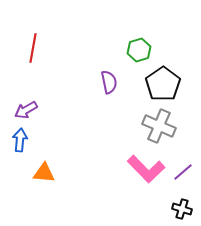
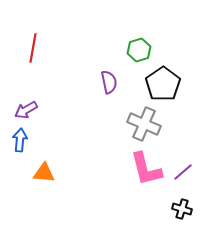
gray cross: moved 15 px left, 2 px up
pink L-shape: rotated 30 degrees clockwise
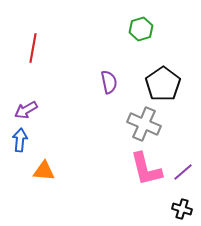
green hexagon: moved 2 px right, 21 px up
orange triangle: moved 2 px up
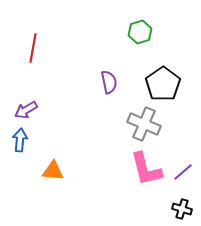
green hexagon: moved 1 px left, 3 px down
orange triangle: moved 9 px right
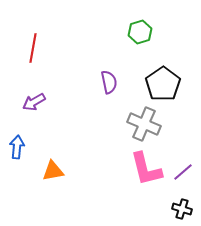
purple arrow: moved 8 px right, 8 px up
blue arrow: moved 3 px left, 7 px down
orange triangle: rotated 15 degrees counterclockwise
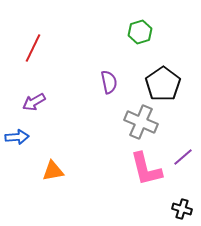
red line: rotated 16 degrees clockwise
gray cross: moved 3 px left, 2 px up
blue arrow: moved 10 px up; rotated 80 degrees clockwise
purple line: moved 15 px up
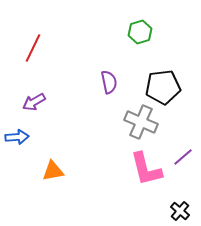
black pentagon: moved 3 px down; rotated 28 degrees clockwise
black cross: moved 2 px left, 2 px down; rotated 24 degrees clockwise
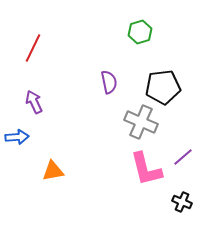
purple arrow: rotated 95 degrees clockwise
black cross: moved 2 px right, 9 px up; rotated 18 degrees counterclockwise
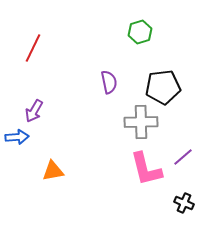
purple arrow: moved 9 px down; rotated 125 degrees counterclockwise
gray cross: rotated 24 degrees counterclockwise
black cross: moved 2 px right, 1 px down
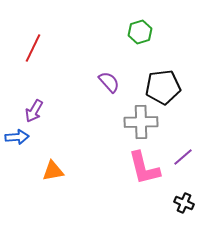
purple semicircle: rotated 30 degrees counterclockwise
pink L-shape: moved 2 px left, 1 px up
